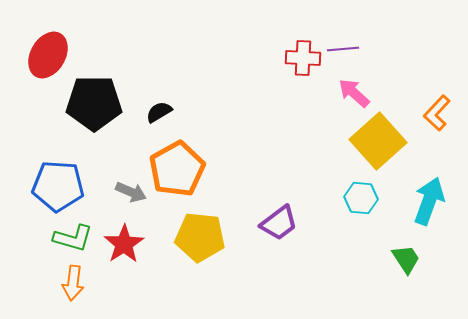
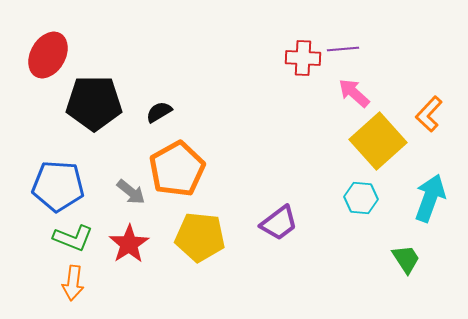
orange L-shape: moved 8 px left, 1 px down
gray arrow: rotated 16 degrees clockwise
cyan arrow: moved 1 px right, 3 px up
green L-shape: rotated 6 degrees clockwise
red star: moved 5 px right
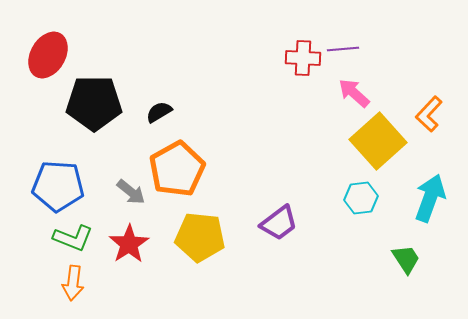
cyan hexagon: rotated 12 degrees counterclockwise
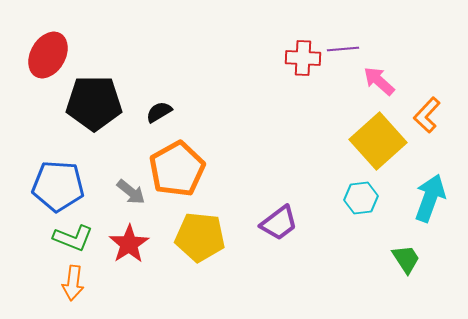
pink arrow: moved 25 px right, 12 px up
orange L-shape: moved 2 px left, 1 px down
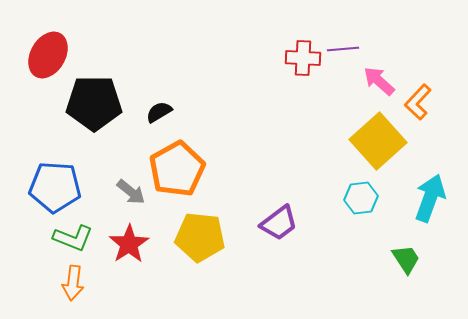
orange L-shape: moved 9 px left, 13 px up
blue pentagon: moved 3 px left, 1 px down
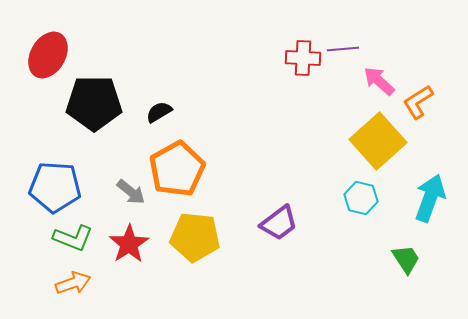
orange L-shape: rotated 15 degrees clockwise
cyan hexagon: rotated 20 degrees clockwise
yellow pentagon: moved 5 px left
orange arrow: rotated 116 degrees counterclockwise
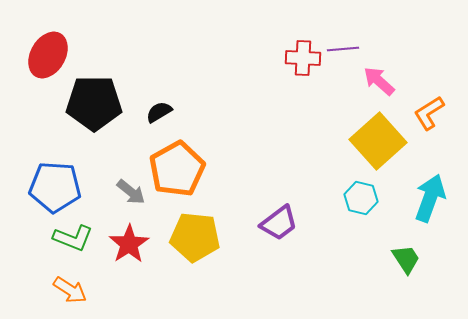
orange L-shape: moved 11 px right, 11 px down
orange arrow: moved 3 px left, 7 px down; rotated 52 degrees clockwise
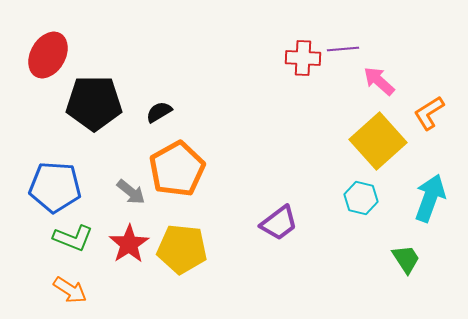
yellow pentagon: moved 13 px left, 12 px down
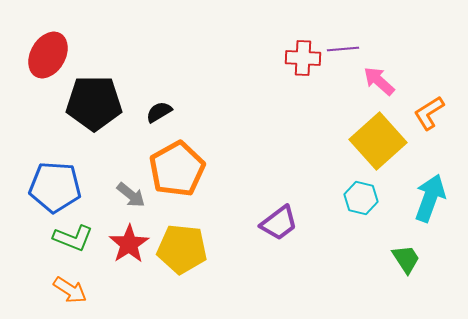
gray arrow: moved 3 px down
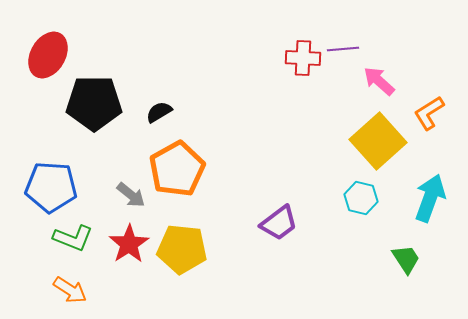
blue pentagon: moved 4 px left
